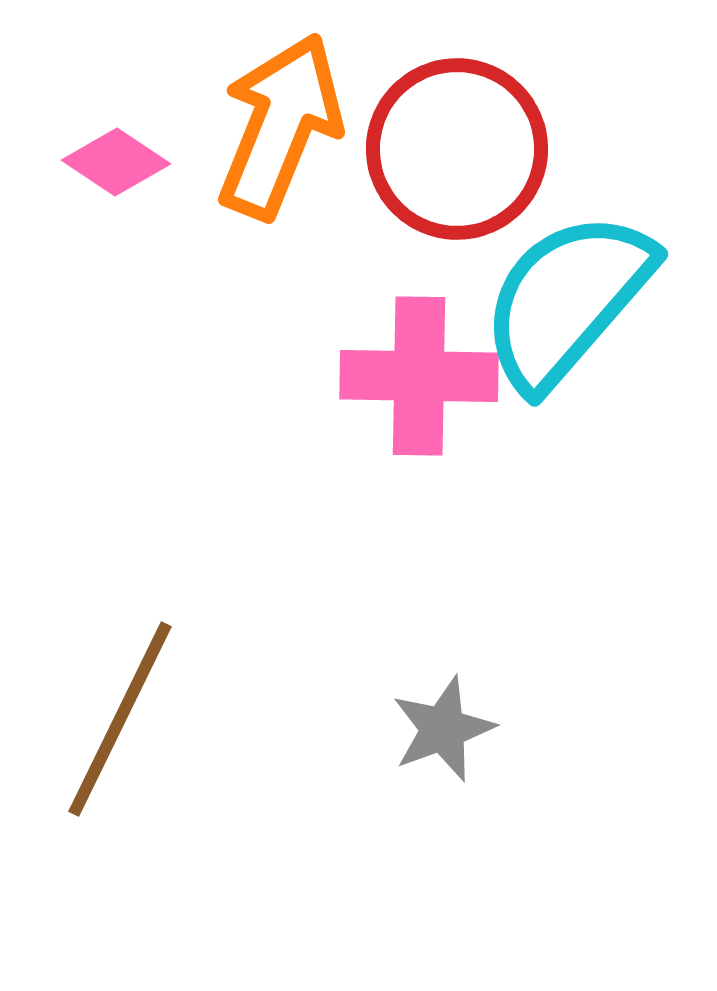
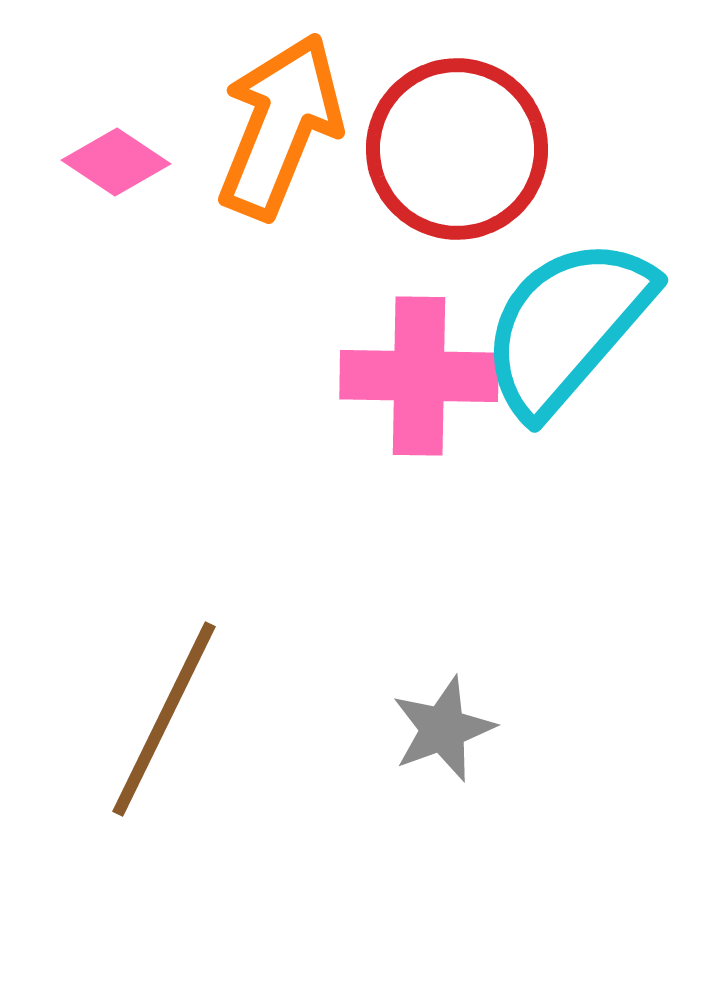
cyan semicircle: moved 26 px down
brown line: moved 44 px right
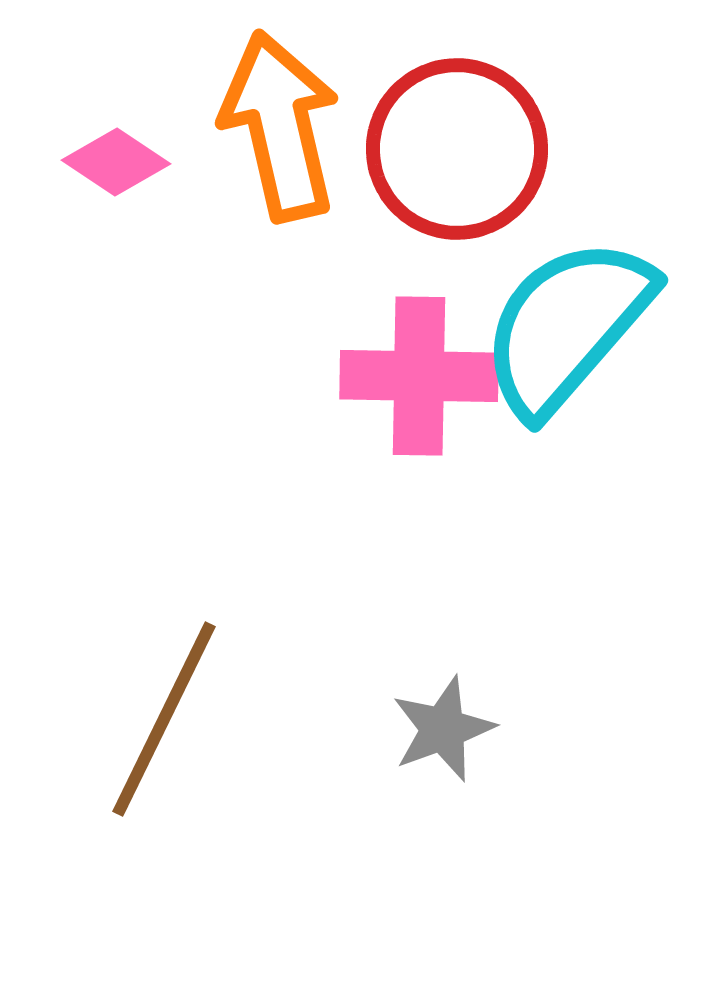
orange arrow: rotated 35 degrees counterclockwise
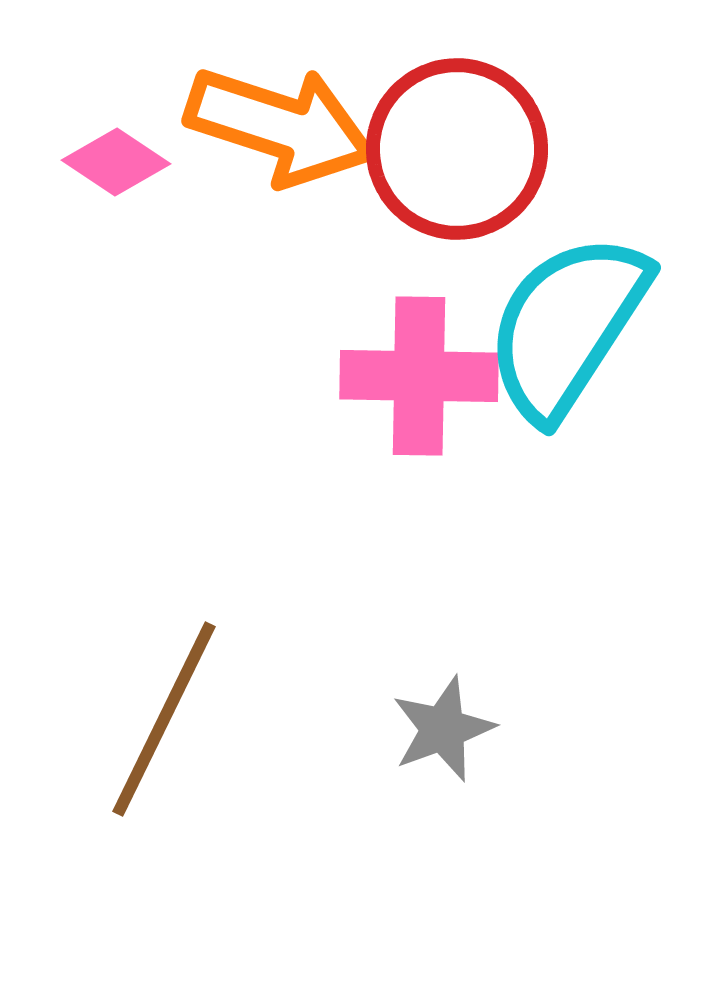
orange arrow: rotated 121 degrees clockwise
cyan semicircle: rotated 8 degrees counterclockwise
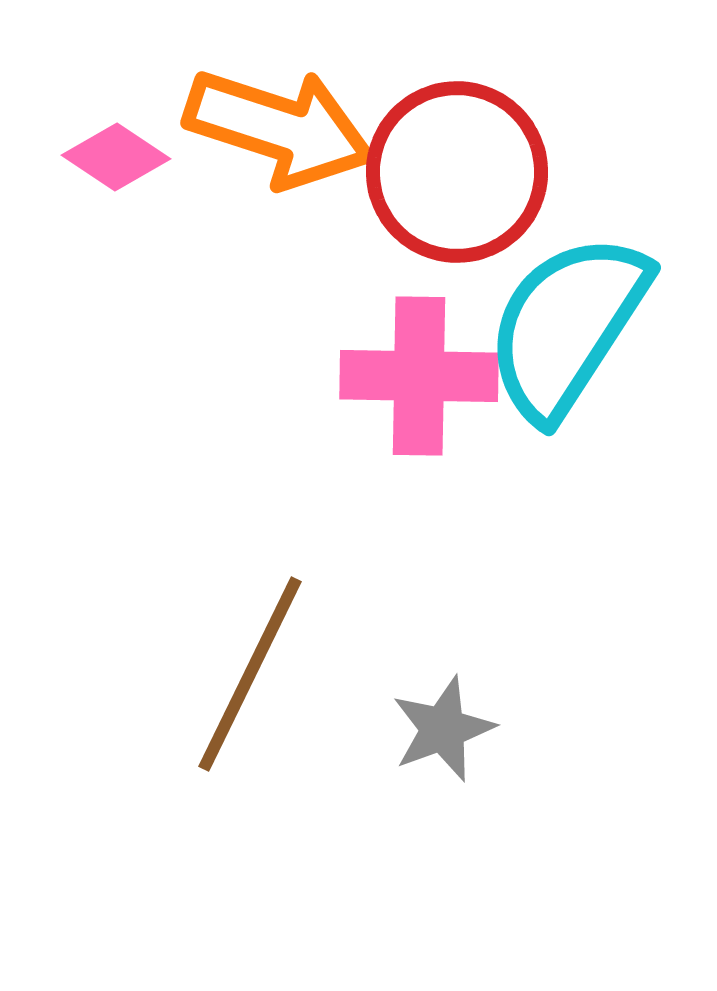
orange arrow: moved 1 px left, 2 px down
red circle: moved 23 px down
pink diamond: moved 5 px up
brown line: moved 86 px right, 45 px up
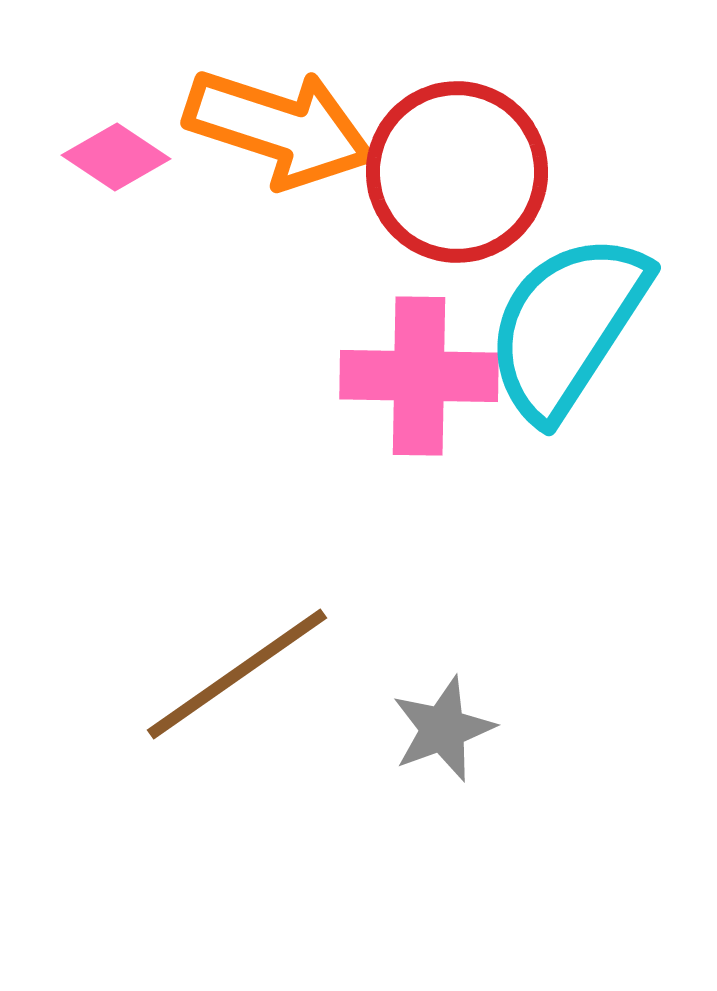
brown line: moved 13 px left; rotated 29 degrees clockwise
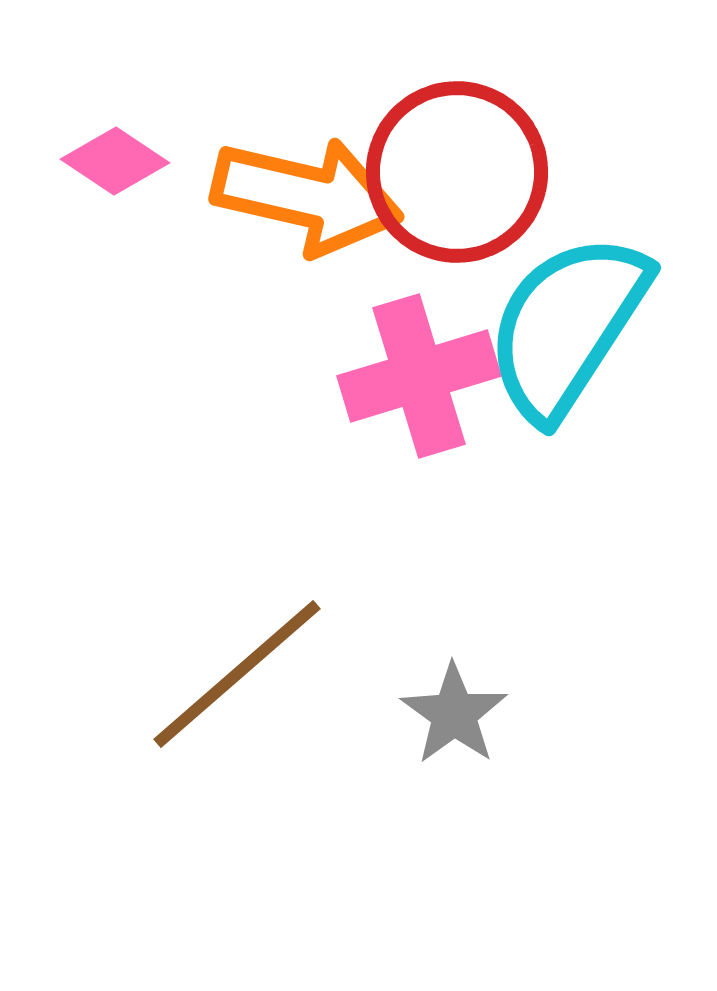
orange arrow: moved 28 px right, 68 px down; rotated 5 degrees counterclockwise
pink diamond: moved 1 px left, 4 px down
pink cross: rotated 18 degrees counterclockwise
brown line: rotated 6 degrees counterclockwise
gray star: moved 11 px right, 15 px up; rotated 16 degrees counterclockwise
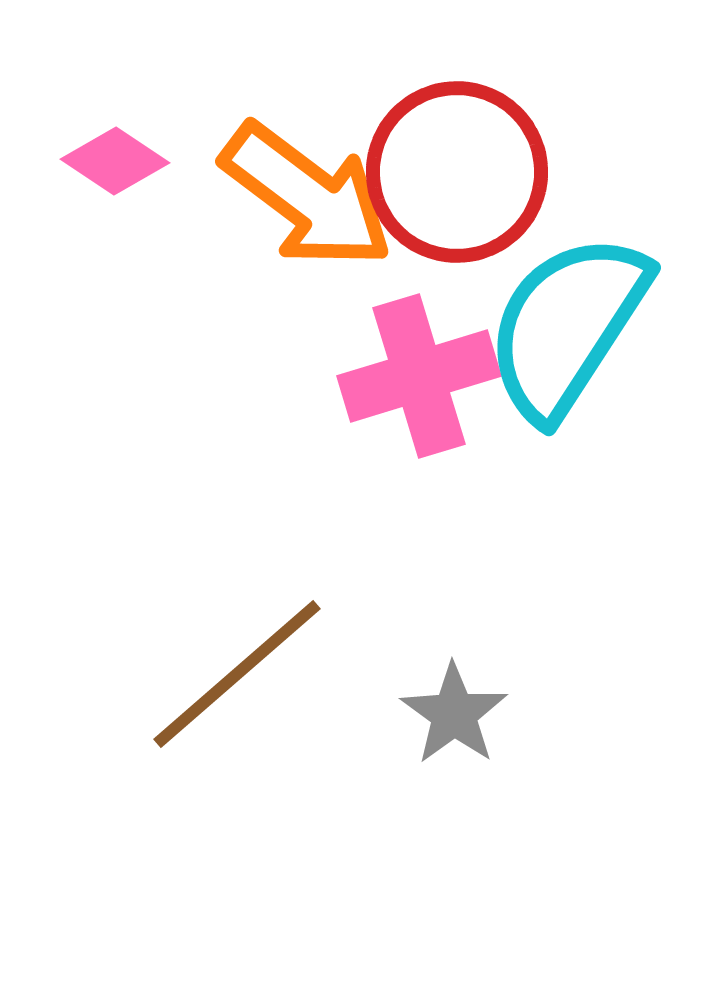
orange arrow: rotated 24 degrees clockwise
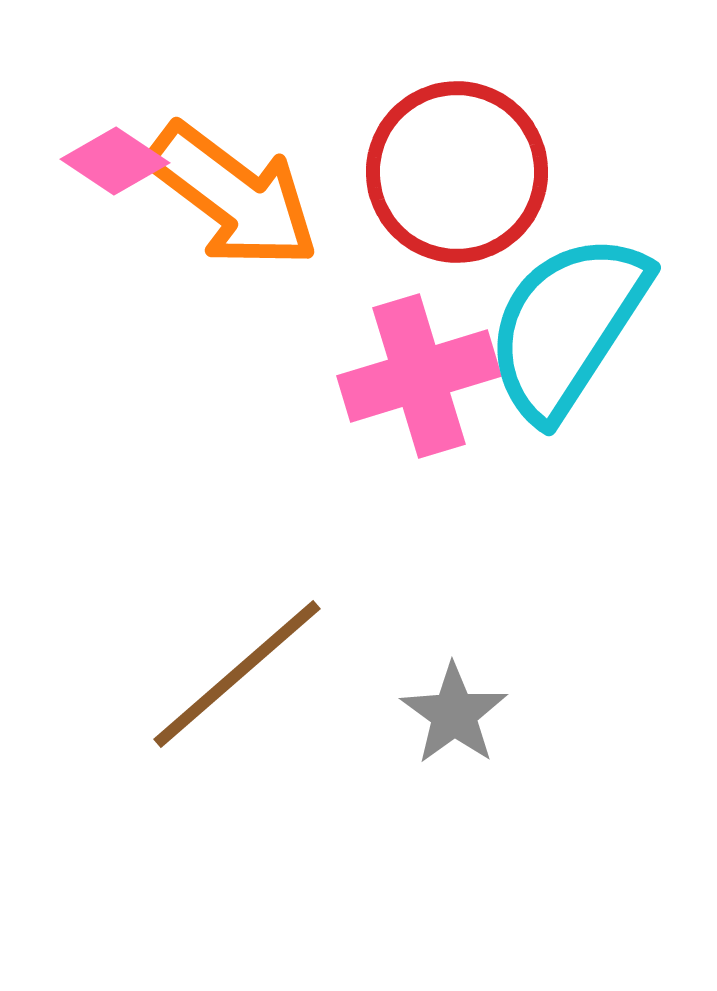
orange arrow: moved 74 px left
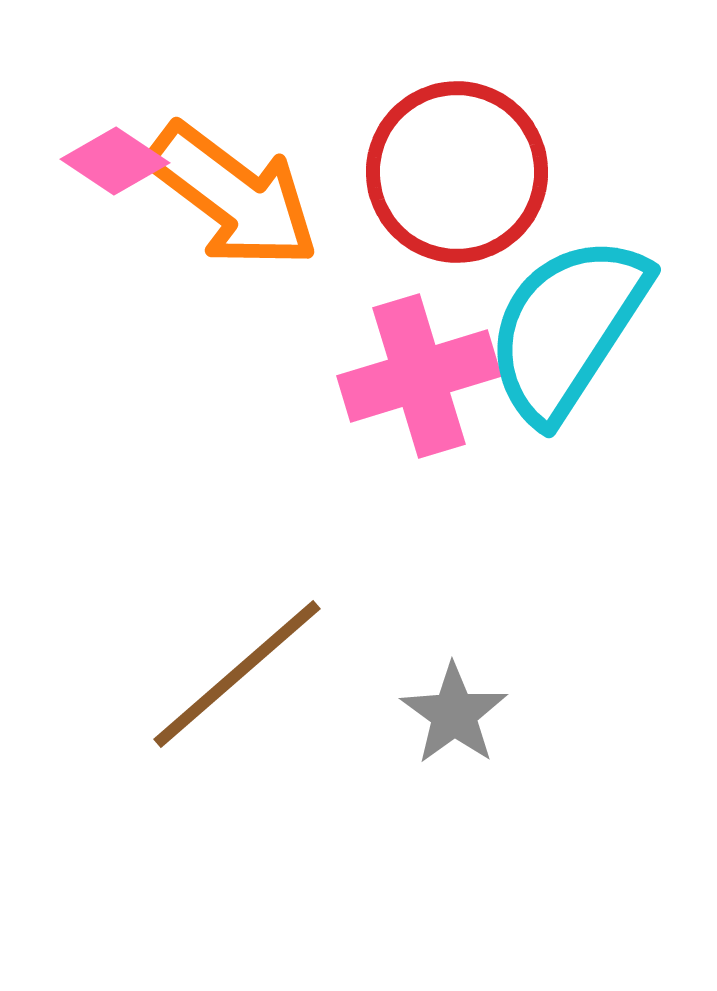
cyan semicircle: moved 2 px down
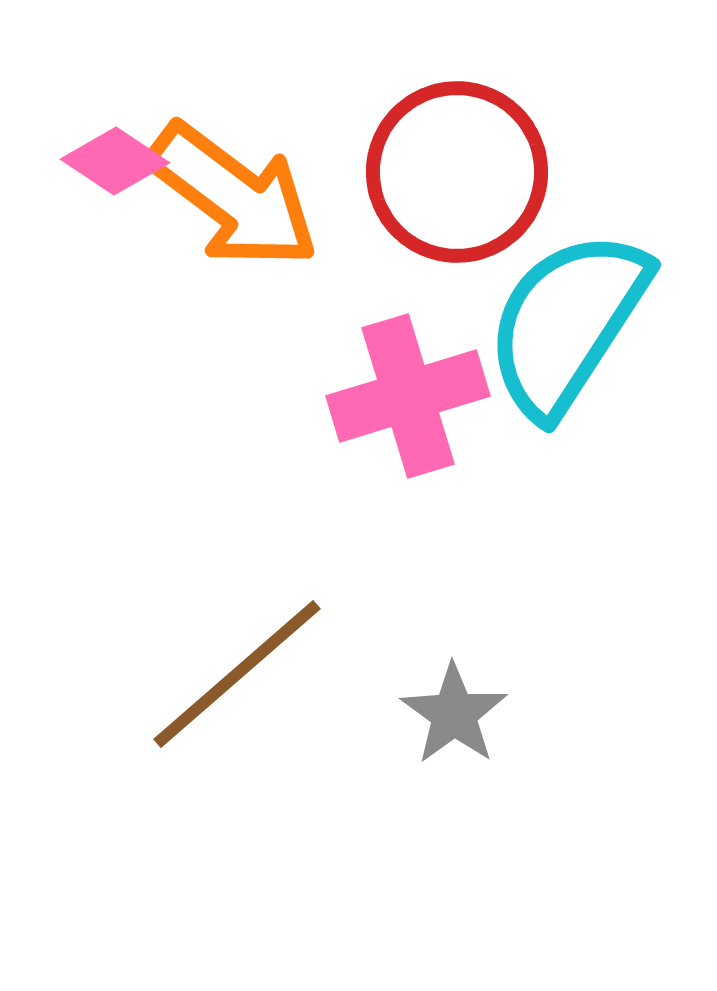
cyan semicircle: moved 5 px up
pink cross: moved 11 px left, 20 px down
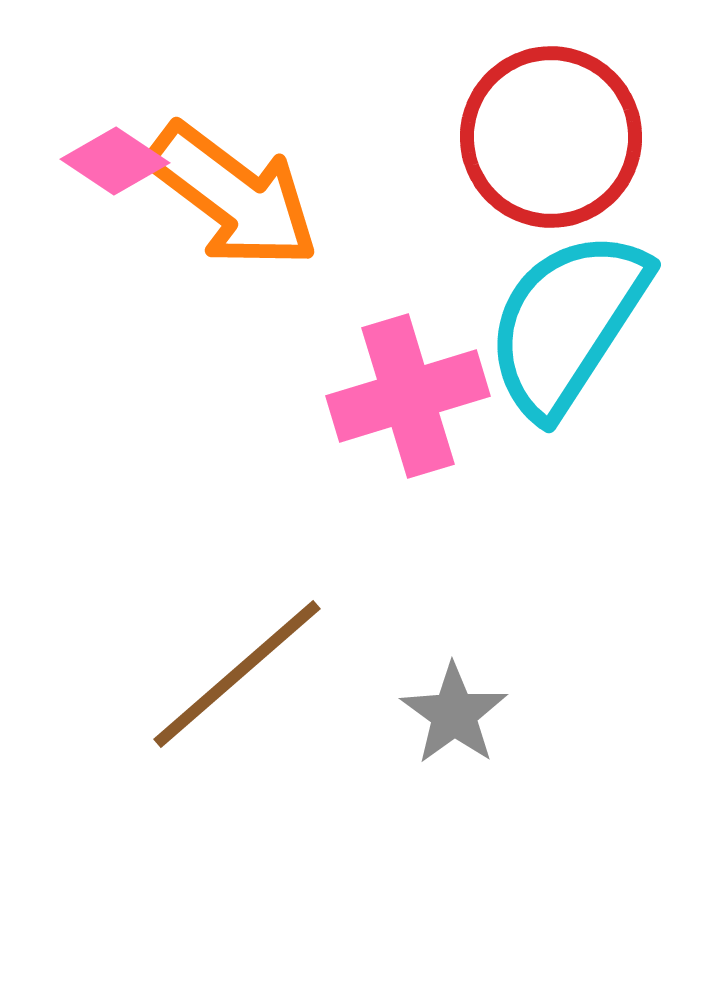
red circle: moved 94 px right, 35 px up
